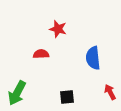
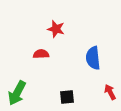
red star: moved 2 px left
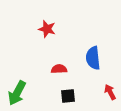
red star: moved 9 px left
red semicircle: moved 18 px right, 15 px down
black square: moved 1 px right, 1 px up
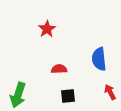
red star: rotated 24 degrees clockwise
blue semicircle: moved 6 px right, 1 px down
green arrow: moved 1 px right, 2 px down; rotated 10 degrees counterclockwise
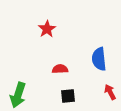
red semicircle: moved 1 px right
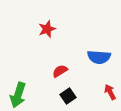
red star: rotated 12 degrees clockwise
blue semicircle: moved 2 px up; rotated 80 degrees counterclockwise
red semicircle: moved 2 px down; rotated 28 degrees counterclockwise
black square: rotated 28 degrees counterclockwise
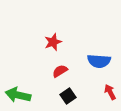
red star: moved 6 px right, 13 px down
blue semicircle: moved 4 px down
green arrow: rotated 85 degrees clockwise
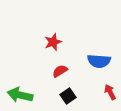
green arrow: moved 2 px right
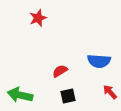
red star: moved 15 px left, 24 px up
red arrow: rotated 14 degrees counterclockwise
black square: rotated 21 degrees clockwise
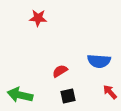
red star: rotated 24 degrees clockwise
